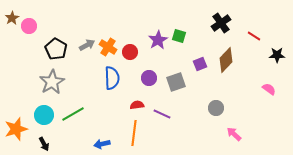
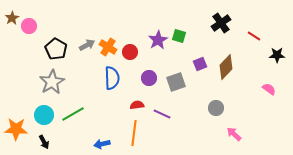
brown diamond: moved 7 px down
orange star: rotated 20 degrees clockwise
black arrow: moved 2 px up
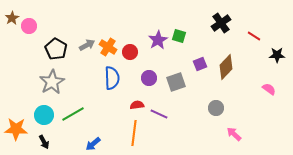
purple line: moved 3 px left
blue arrow: moved 9 px left; rotated 28 degrees counterclockwise
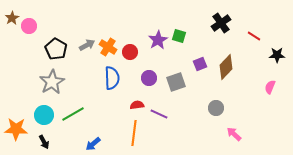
pink semicircle: moved 1 px right, 2 px up; rotated 104 degrees counterclockwise
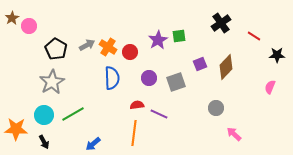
green square: rotated 24 degrees counterclockwise
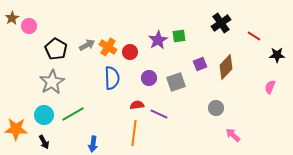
pink arrow: moved 1 px left, 1 px down
blue arrow: rotated 42 degrees counterclockwise
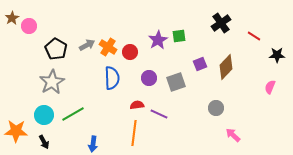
orange star: moved 2 px down
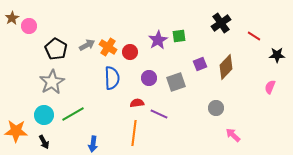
red semicircle: moved 2 px up
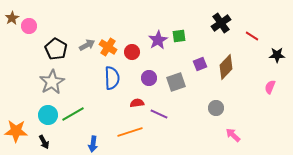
red line: moved 2 px left
red circle: moved 2 px right
cyan circle: moved 4 px right
orange line: moved 4 px left, 1 px up; rotated 65 degrees clockwise
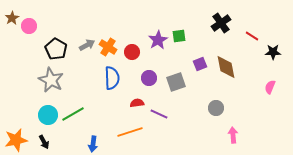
black star: moved 4 px left, 3 px up
brown diamond: rotated 55 degrees counterclockwise
gray star: moved 1 px left, 2 px up; rotated 15 degrees counterclockwise
orange star: moved 9 px down; rotated 15 degrees counterclockwise
pink arrow: rotated 42 degrees clockwise
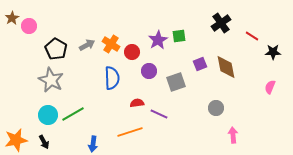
orange cross: moved 3 px right, 3 px up
purple circle: moved 7 px up
